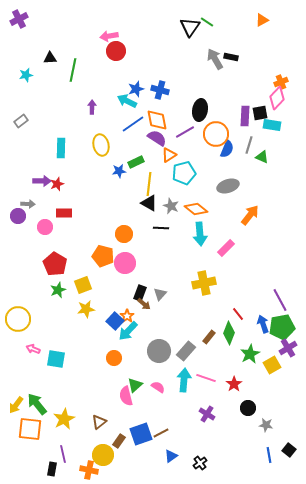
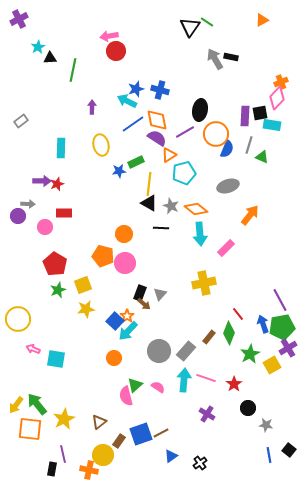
cyan star at (26, 75): moved 12 px right, 28 px up; rotated 16 degrees counterclockwise
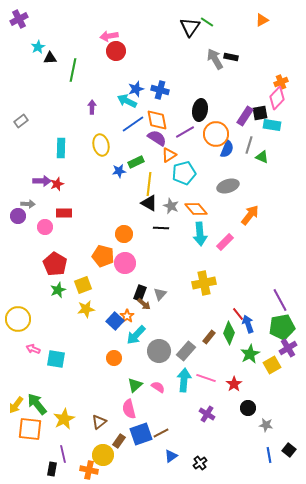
purple rectangle at (245, 116): rotated 30 degrees clockwise
orange diamond at (196, 209): rotated 10 degrees clockwise
pink rectangle at (226, 248): moved 1 px left, 6 px up
blue arrow at (263, 324): moved 15 px left
cyan arrow at (128, 331): moved 8 px right, 4 px down
pink semicircle at (126, 396): moved 3 px right, 13 px down
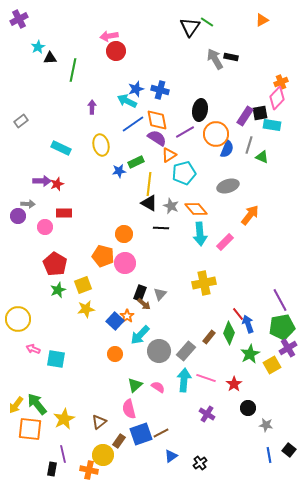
cyan rectangle at (61, 148): rotated 66 degrees counterclockwise
cyan arrow at (136, 335): moved 4 px right
orange circle at (114, 358): moved 1 px right, 4 px up
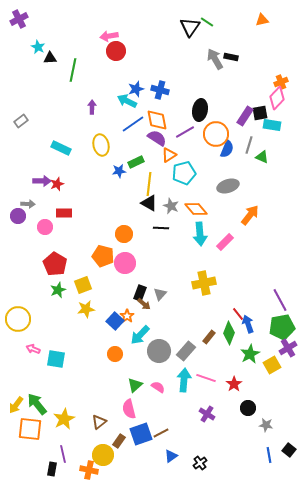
orange triangle at (262, 20): rotated 16 degrees clockwise
cyan star at (38, 47): rotated 16 degrees counterclockwise
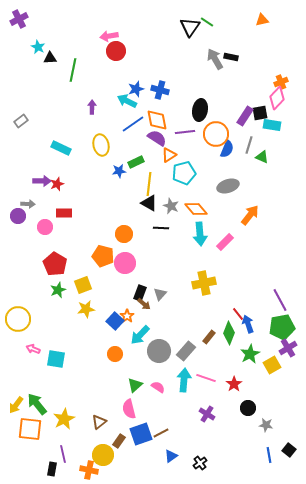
purple line at (185, 132): rotated 24 degrees clockwise
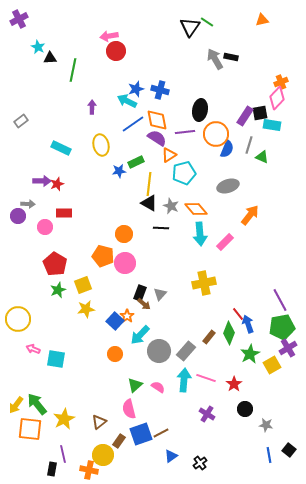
black circle at (248, 408): moved 3 px left, 1 px down
